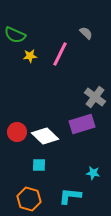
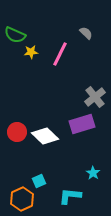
yellow star: moved 1 px right, 4 px up
gray cross: rotated 15 degrees clockwise
cyan square: moved 16 px down; rotated 24 degrees counterclockwise
cyan star: rotated 24 degrees clockwise
orange hexagon: moved 7 px left; rotated 20 degrees clockwise
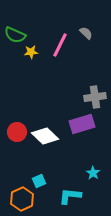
pink line: moved 9 px up
gray cross: rotated 30 degrees clockwise
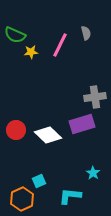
gray semicircle: rotated 32 degrees clockwise
red circle: moved 1 px left, 2 px up
white diamond: moved 3 px right, 1 px up
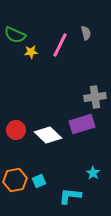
orange hexagon: moved 7 px left, 19 px up; rotated 15 degrees clockwise
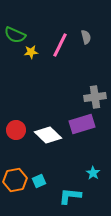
gray semicircle: moved 4 px down
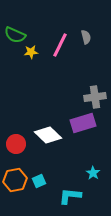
purple rectangle: moved 1 px right, 1 px up
red circle: moved 14 px down
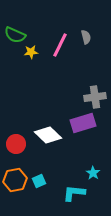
cyan L-shape: moved 4 px right, 3 px up
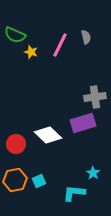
yellow star: rotated 24 degrees clockwise
